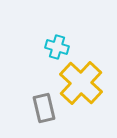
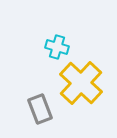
gray rectangle: moved 4 px left, 1 px down; rotated 8 degrees counterclockwise
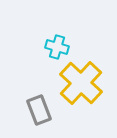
gray rectangle: moved 1 px left, 1 px down
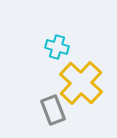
gray rectangle: moved 14 px right
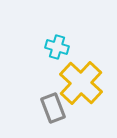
gray rectangle: moved 2 px up
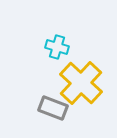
gray rectangle: rotated 48 degrees counterclockwise
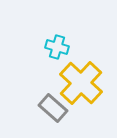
gray rectangle: rotated 20 degrees clockwise
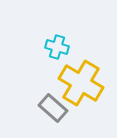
yellow cross: rotated 12 degrees counterclockwise
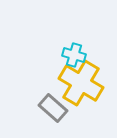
cyan cross: moved 17 px right, 8 px down
